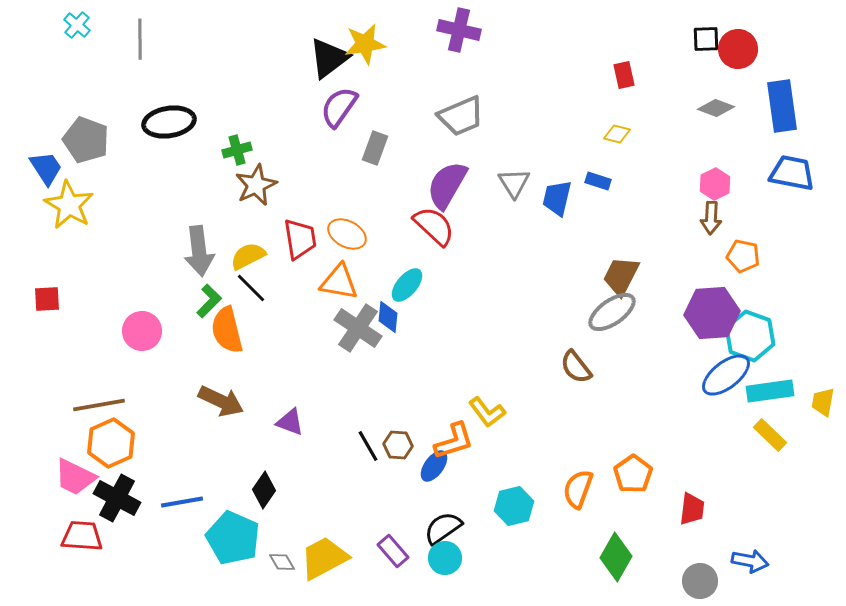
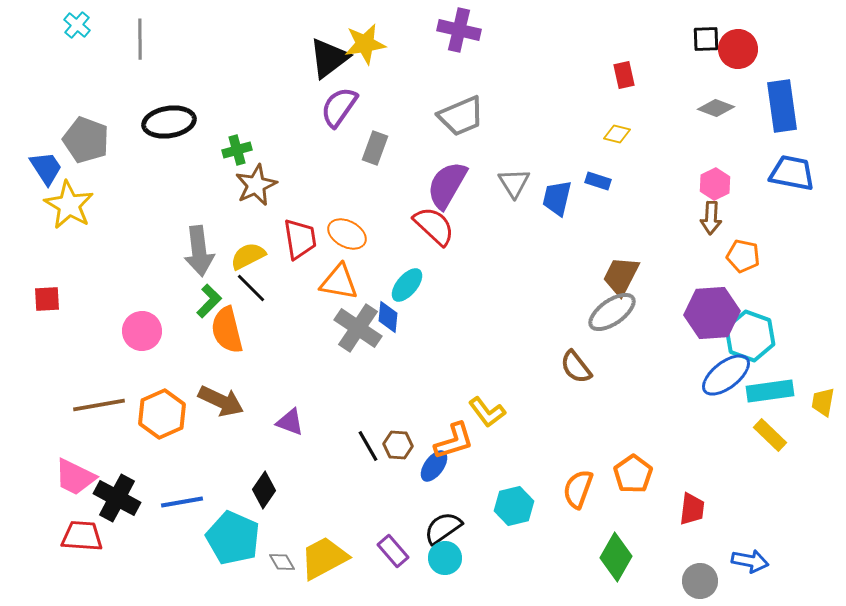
orange hexagon at (111, 443): moved 51 px right, 29 px up
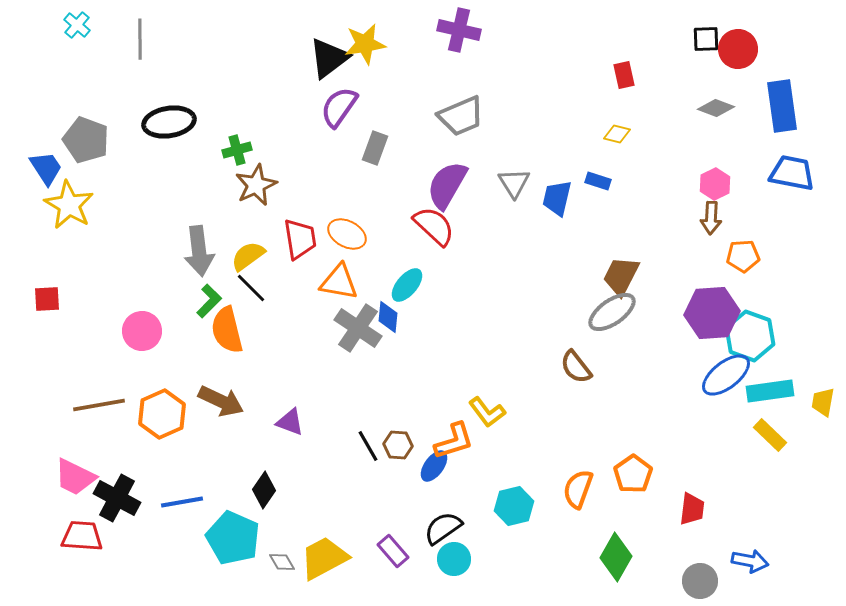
yellow semicircle at (248, 256): rotated 9 degrees counterclockwise
orange pentagon at (743, 256): rotated 16 degrees counterclockwise
cyan circle at (445, 558): moved 9 px right, 1 px down
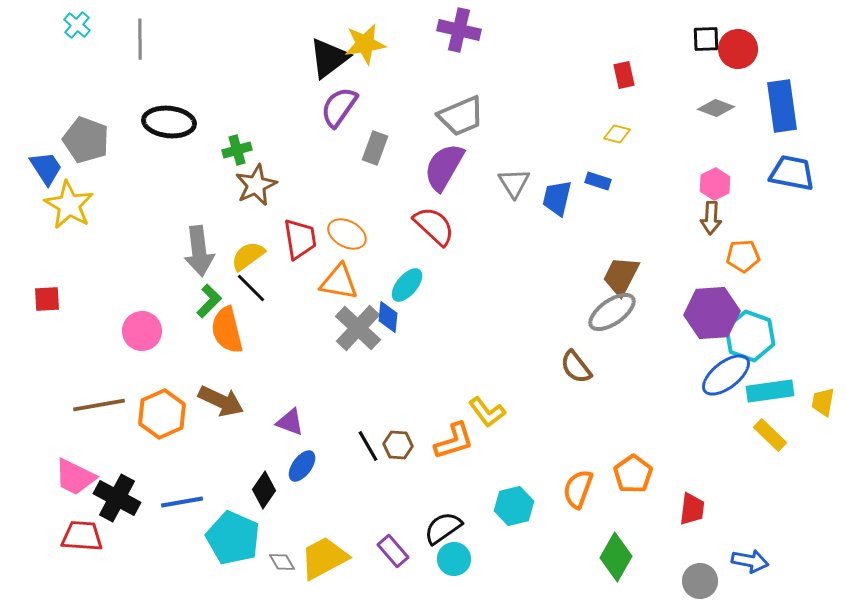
black ellipse at (169, 122): rotated 15 degrees clockwise
purple semicircle at (447, 185): moved 3 px left, 18 px up
gray cross at (358, 328): rotated 9 degrees clockwise
blue ellipse at (434, 466): moved 132 px left
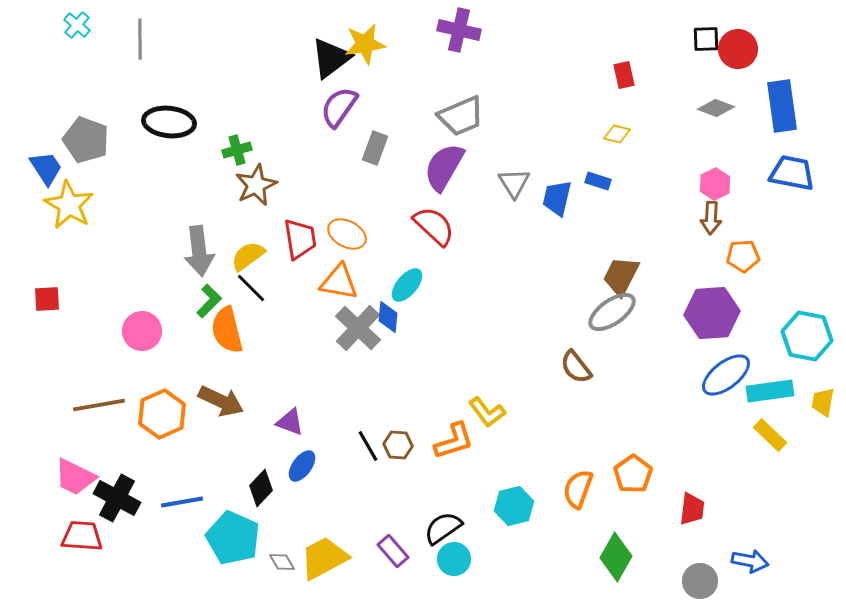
black triangle at (329, 58): moved 2 px right
cyan hexagon at (750, 336): moved 57 px right; rotated 9 degrees counterclockwise
black diamond at (264, 490): moved 3 px left, 2 px up; rotated 9 degrees clockwise
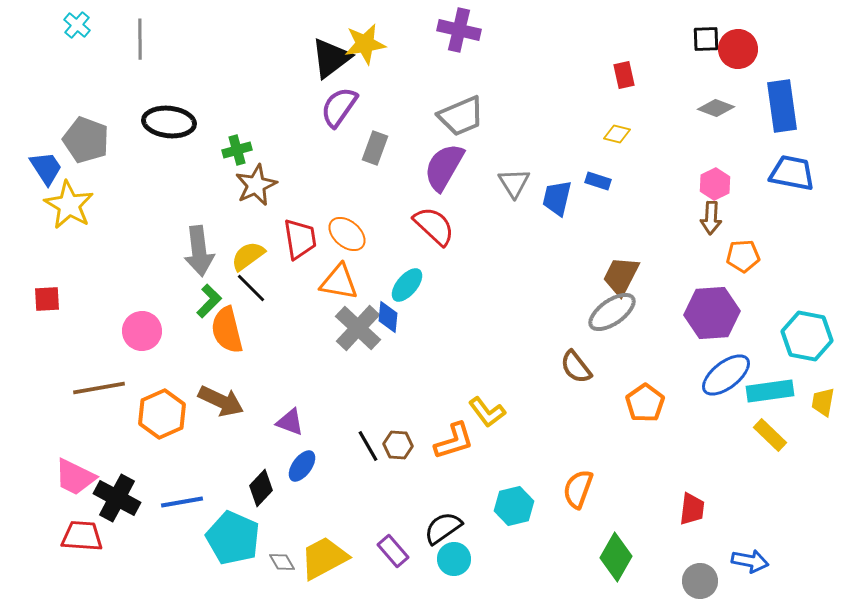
orange ellipse at (347, 234): rotated 12 degrees clockwise
brown line at (99, 405): moved 17 px up
orange pentagon at (633, 474): moved 12 px right, 71 px up
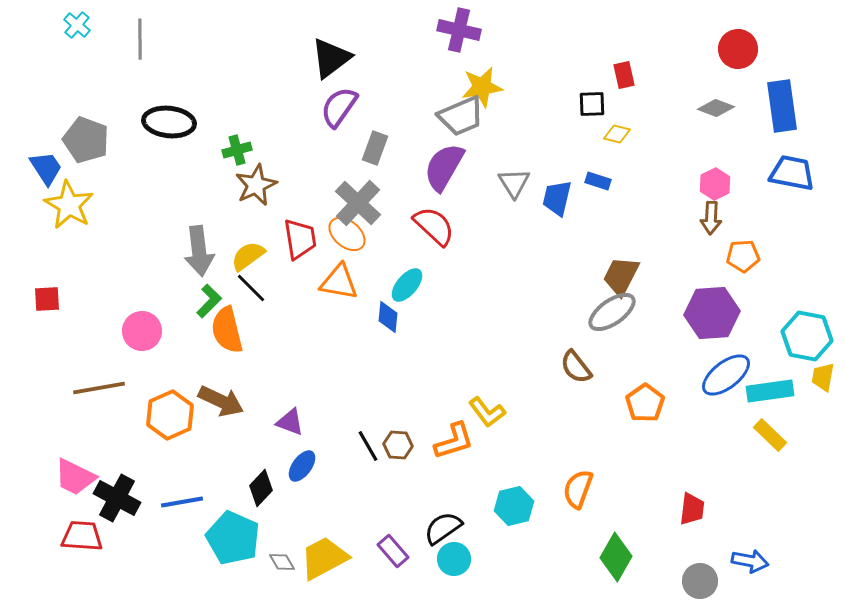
black square at (706, 39): moved 114 px left, 65 px down
yellow star at (365, 44): moved 117 px right, 43 px down
gray cross at (358, 328): moved 125 px up
yellow trapezoid at (823, 402): moved 25 px up
orange hexagon at (162, 414): moved 8 px right, 1 px down
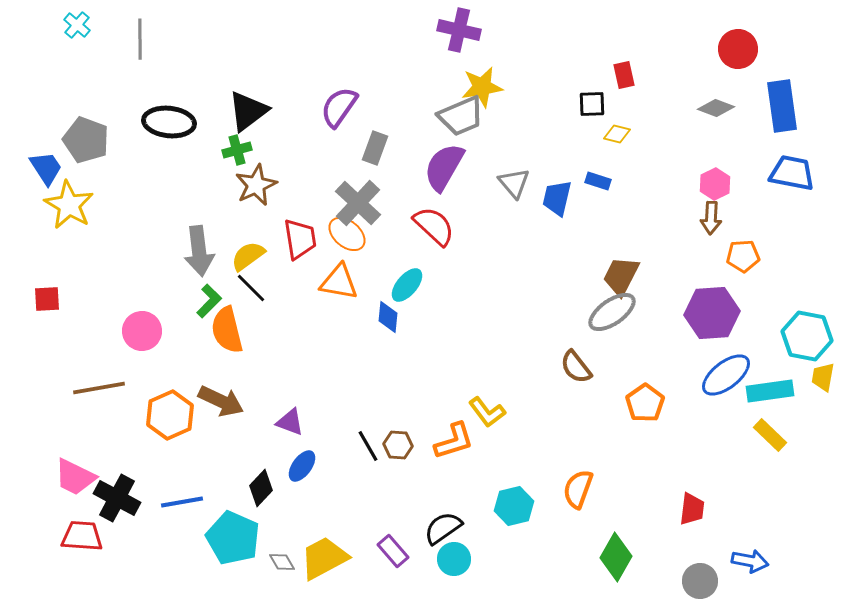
black triangle at (331, 58): moved 83 px left, 53 px down
gray triangle at (514, 183): rotated 8 degrees counterclockwise
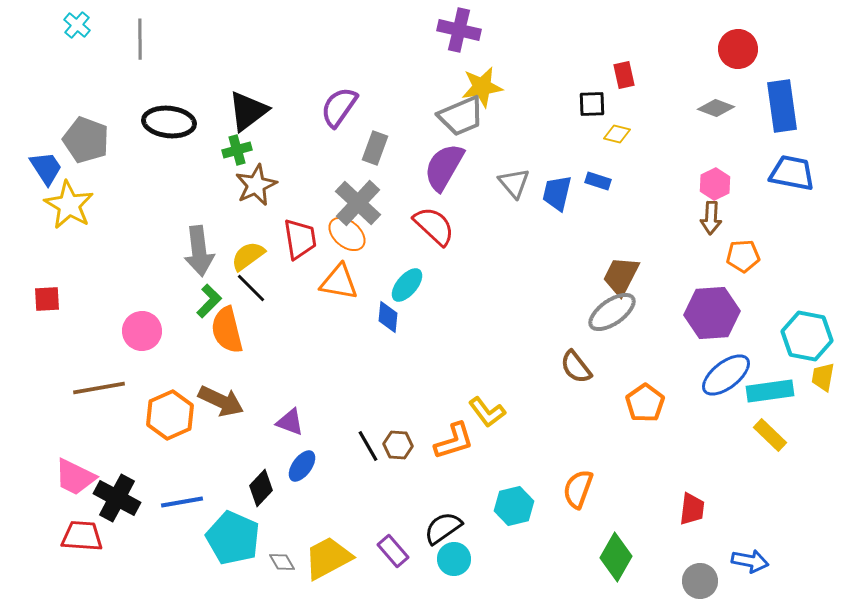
blue trapezoid at (557, 198): moved 5 px up
yellow trapezoid at (324, 558): moved 4 px right
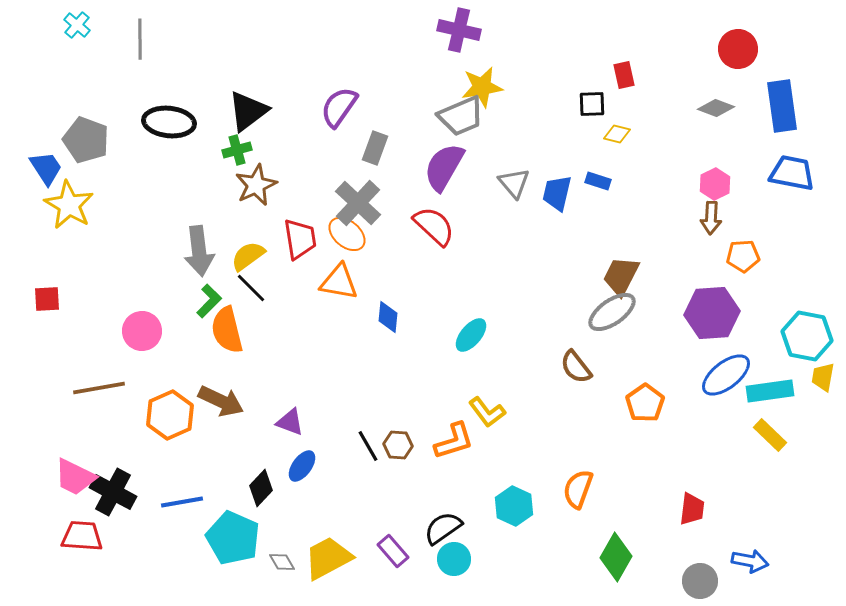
cyan ellipse at (407, 285): moved 64 px right, 50 px down
black cross at (117, 498): moved 4 px left, 6 px up
cyan hexagon at (514, 506): rotated 21 degrees counterclockwise
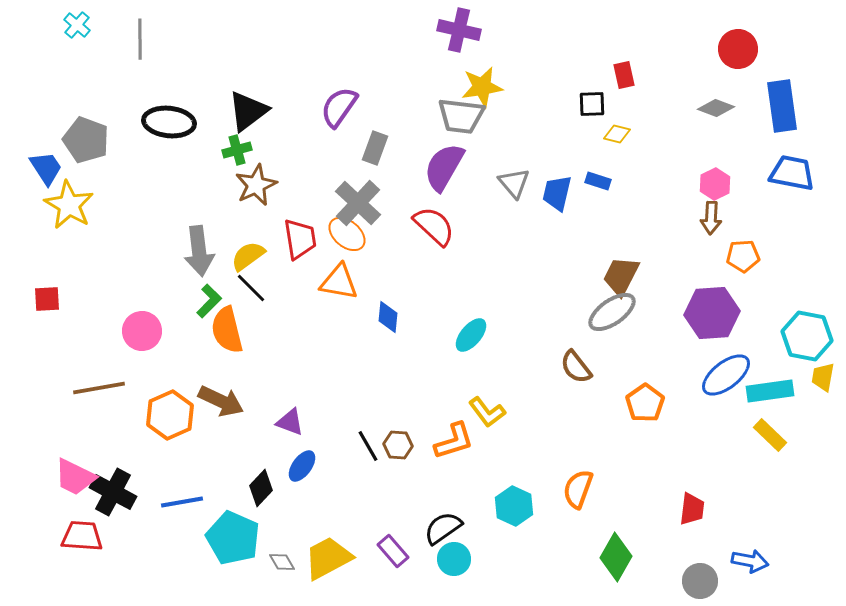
gray trapezoid at (461, 116): rotated 30 degrees clockwise
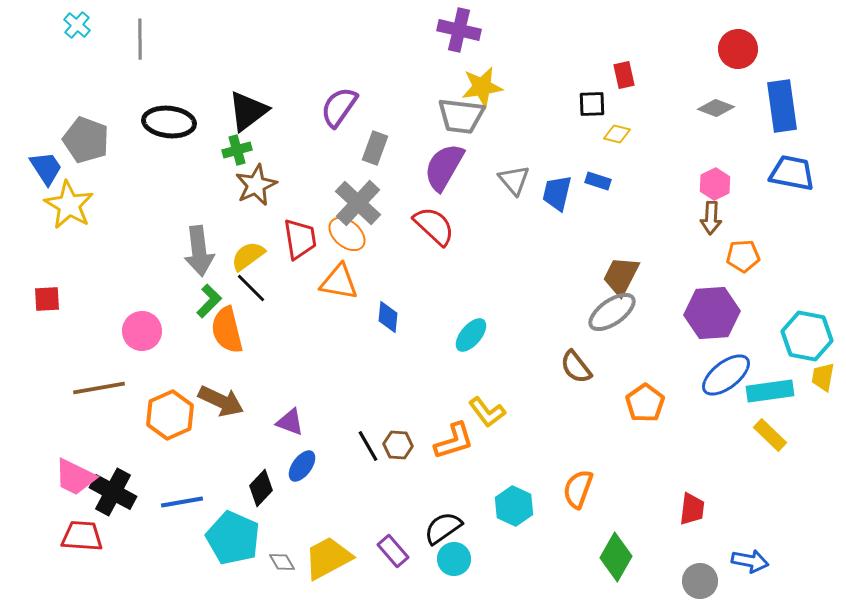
gray triangle at (514, 183): moved 3 px up
